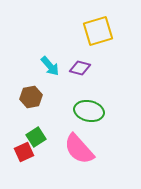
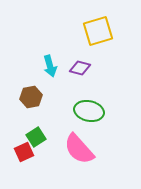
cyan arrow: rotated 25 degrees clockwise
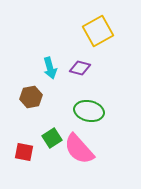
yellow square: rotated 12 degrees counterclockwise
cyan arrow: moved 2 px down
green square: moved 16 px right, 1 px down
red square: rotated 36 degrees clockwise
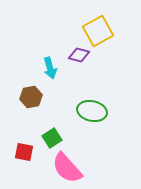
purple diamond: moved 1 px left, 13 px up
green ellipse: moved 3 px right
pink semicircle: moved 12 px left, 19 px down
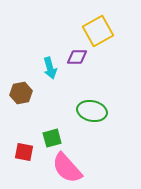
purple diamond: moved 2 px left, 2 px down; rotated 15 degrees counterclockwise
brown hexagon: moved 10 px left, 4 px up
green square: rotated 18 degrees clockwise
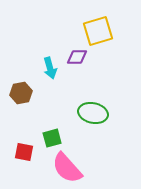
yellow square: rotated 12 degrees clockwise
green ellipse: moved 1 px right, 2 px down
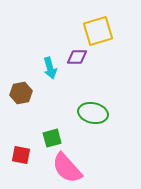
red square: moved 3 px left, 3 px down
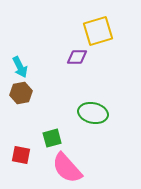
cyan arrow: moved 30 px left, 1 px up; rotated 10 degrees counterclockwise
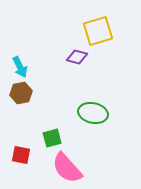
purple diamond: rotated 15 degrees clockwise
